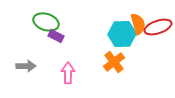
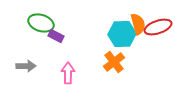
green ellipse: moved 5 px left, 1 px down
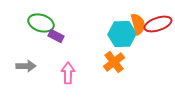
red ellipse: moved 3 px up
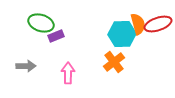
purple rectangle: rotated 49 degrees counterclockwise
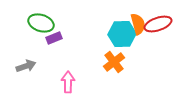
purple rectangle: moved 2 px left, 2 px down
gray arrow: rotated 18 degrees counterclockwise
pink arrow: moved 9 px down
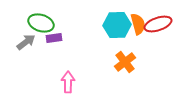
cyan hexagon: moved 5 px left, 9 px up
purple rectangle: rotated 14 degrees clockwise
orange cross: moved 11 px right
gray arrow: moved 24 px up; rotated 18 degrees counterclockwise
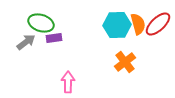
red ellipse: rotated 24 degrees counterclockwise
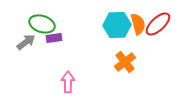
green ellipse: moved 1 px right, 1 px down
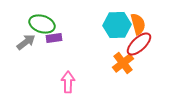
red ellipse: moved 19 px left, 20 px down
orange cross: moved 2 px left, 1 px down
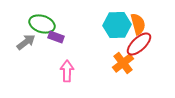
purple rectangle: moved 2 px right, 1 px up; rotated 28 degrees clockwise
pink arrow: moved 1 px left, 11 px up
